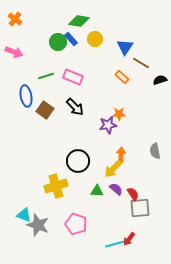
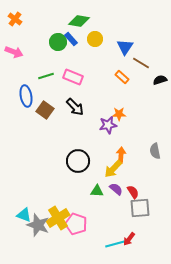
yellow cross: moved 2 px right, 32 px down; rotated 15 degrees counterclockwise
red semicircle: moved 2 px up
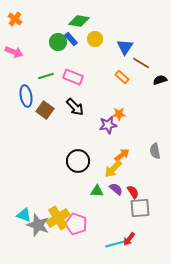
orange arrow: moved 1 px right; rotated 49 degrees clockwise
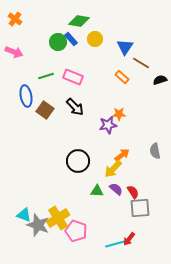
pink pentagon: moved 7 px down
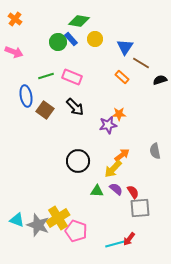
pink rectangle: moved 1 px left
cyan triangle: moved 7 px left, 5 px down
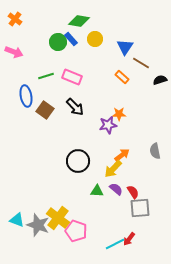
yellow cross: rotated 20 degrees counterclockwise
cyan line: rotated 12 degrees counterclockwise
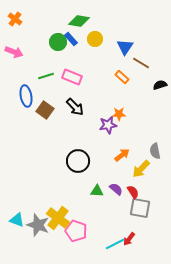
black semicircle: moved 5 px down
yellow arrow: moved 28 px right
gray square: rotated 15 degrees clockwise
